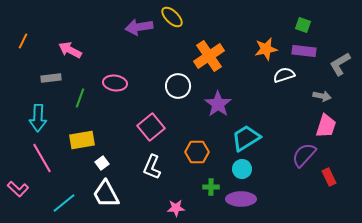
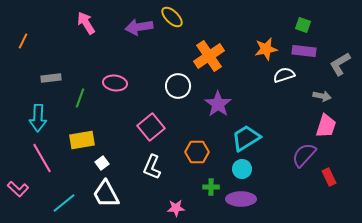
pink arrow: moved 16 px right, 27 px up; rotated 30 degrees clockwise
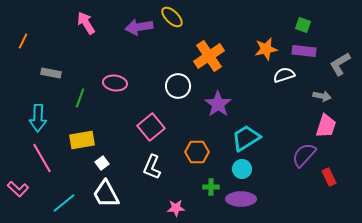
gray rectangle: moved 5 px up; rotated 18 degrees clockwise
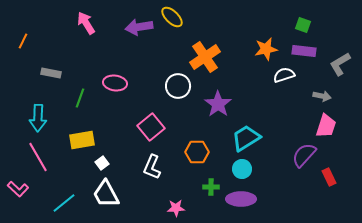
orange cross: moved 4 px left, 1 px down
pink line: moved 4 px left, 1 px up
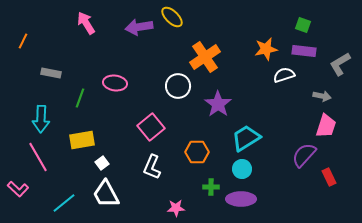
cyan arrow: moved 3 px right, 1 px down
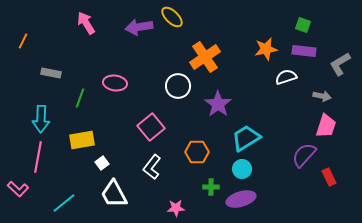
white semicircle: moved 2 px right, 2 px down
pink line: rotated 40 degrees clockwise
white L-shape: rotated 15 degrees clockwise
white trapezoid: moved 8 px right
purple ellipse: rotated 16 degrees counterclockwise
